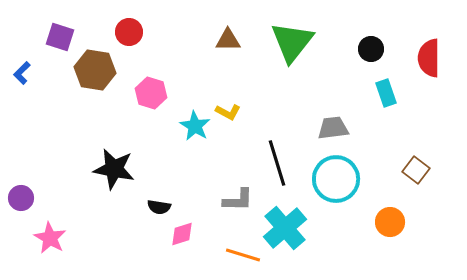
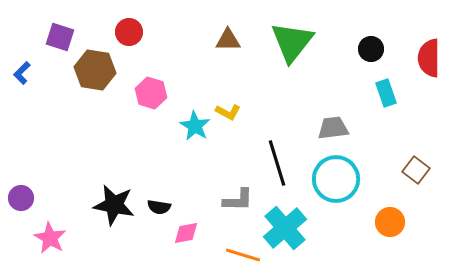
black star: moved 36 px down
pink diamond: moved 4 px right, 1 px up; rotated 8 degrees clockwise
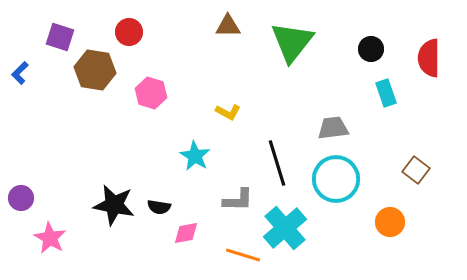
brown triangle: moved 14 px up
blue L-shape: moved 2 px left
cyan star: moved 30 px down
